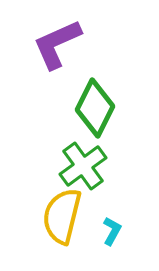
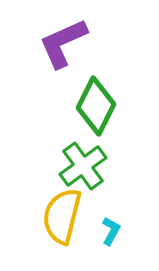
purple L-shape: moved 6 px right, 1 px up
green diamond: moved 1 px right, 2 px up
cyan L-shape: moved 1 px left
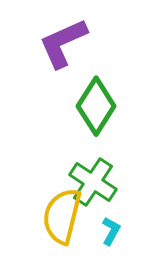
green diamond: rotated 6 degrees clockwise
green cross: moved 10 px right, 16 px down; rotated 21 degrees counterclockwise
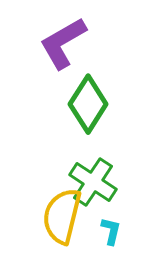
purple L-shape: rotated 6 degrees counterclockwise
green diamond: moved 8 px left, 2 px up
cyan L-shape: rotated 16 degrees counterclockwise
